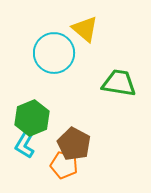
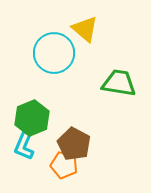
cyan L-shape: moved 1 px left, 2 px down; rotated 8 degrees counterclockwise
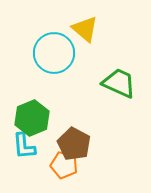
green trapezoid: rotated 15 degrees clockwise
cyan L-shape: rotated 28 degrees counterclockwise
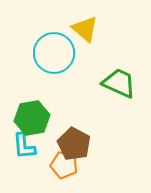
green hexagon: rotated 12 degrees clockwise
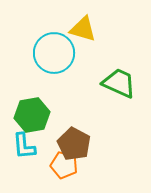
yellow triangle: moved 2 px left; rotated 24 degrees counterclockwise
green hexagon: moved 3 px up
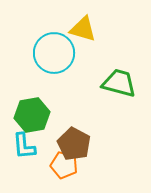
green trapezoid: rotated 9 degrees counterclockwise
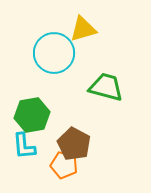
yellow triangle: rotated 32 degrees counterclockwise
green trapezoid: moved 13 px left, 4 px down
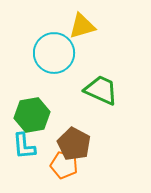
yellow triangle: moved 1 px left, 3 px up
green trapezoid: moved 5 px left, 3 px down; rotated 9 degrees clockwise
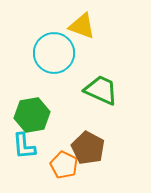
yellow triangle: rotated 36 degrees clockwise
brown pentagon: moved 14 px right, 4 px down
orange pentagon: rotated 12 degrees clockwise
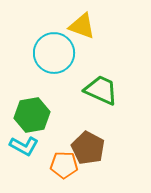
cyan L-shape: rotated 56 degrees counterclockwise
orange pentagon: rotated 24 degrees counterclockwise
